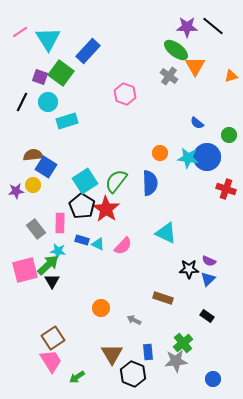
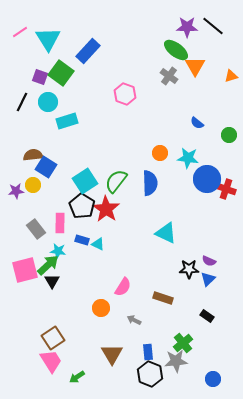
blue circle at (207, 157): moved 22 px down
pink semicircle at (123, 246): moved 41 px down; rotated 12 degrees counterclockwise
black hexagon at (133, 374): moved 17 px right
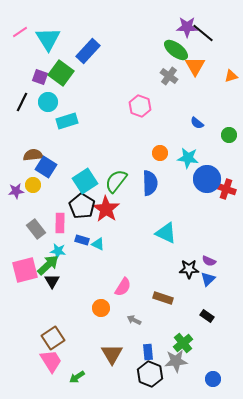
black line at (213, 26): moved 10 px left, 7 px down
pink hexagon at (125, 94): moved 15 px right, 12 px down
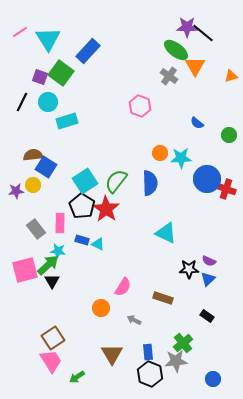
cyan star at (188, 158): moved 7 px left; rotated 10 degrees counterclockwise
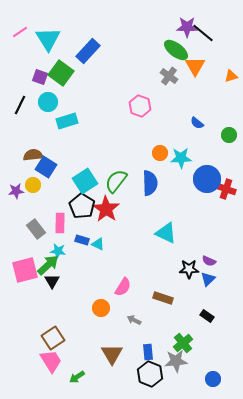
black line at (22, 102): moved 2 px left, 3 px down
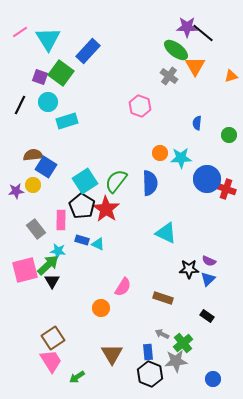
blue semicircle at (197, 123): rotated 56 degrees clockwise
pink rectangle at (60, 223): moved 1 px right, 3 px up
gray arrow at (134, 320): moved 28 px right, 14 px down
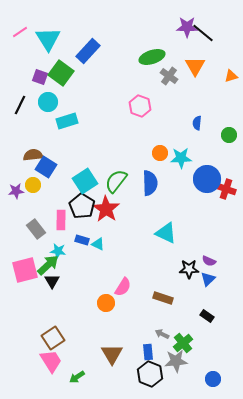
green ellipse at (176, 50): moved 24 px left, 7 px down; rotated 55 degrees counterclockwise
orange circle at (101, 308): moved 5 px right, 5 px up
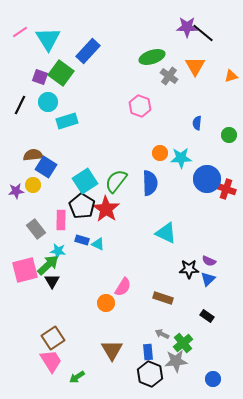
brown triangle at (112, 354): moved 4 px up
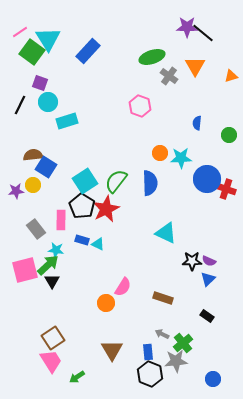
green square at (61, 73): moved 29 px left, 21 px up
purple square at (40, 77): moved 6 px down
red star at (106, 209): rotated 12 degrees clockwise
cyan star at (58, 251): moved 2 px left, 1 px up
black star at (189, 269): moved 3 px right, 8 px up
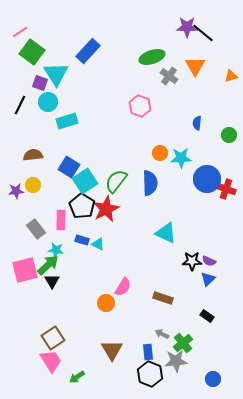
cyan triangle at (48, 39): moved 8 px right, 35 px down
blue square at (46, 167): moved 23 px right
